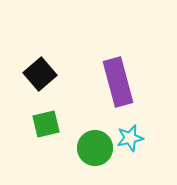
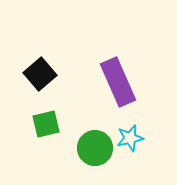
purple rectangle: rotated 9 degrees counterclockwise
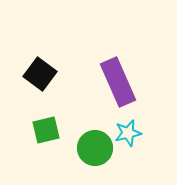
black square: rotated 12 degrees counterclockwise
green square: moved 6 px down
cyan star: moved 2 px left, 5 px up
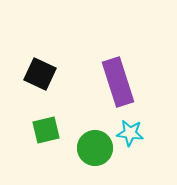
black square: rotated 12 degrees counterclockwise
purple rectangle: rotated 6 degrees clockwise
cyan star: moved 2 px right; rotated 20 degrees clockwise
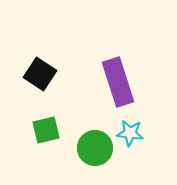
black square: rotated 8 degrees clockwise
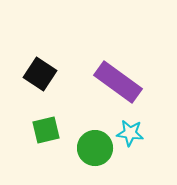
purple rectangle: rotated 36 degrees counterclockwise
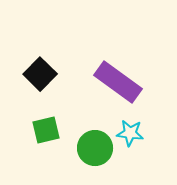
black square: rotated 12 degrees clockwise
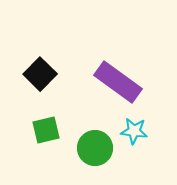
cyan star: moved 4 px right, 2 px up
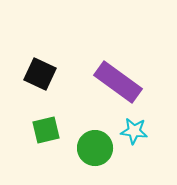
black square: rotated 20 degrees counterclockwise
